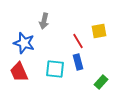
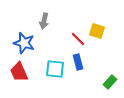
yellow square: moved 2 px left; rotated 28 degrees clockwise
red line: moved 2 px up; rotated 14 degrees counterclockwise
green rectangle: moved 9 px right
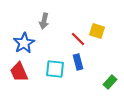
blue star: rotated 25 degrees clockwise
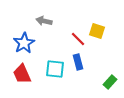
gray arrow: rotated 91 degrees clockwise
red trapezoid: moved 3 px right, 2 px down
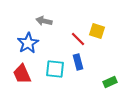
blue star: moved 4 px right
green rectangle: rotated 24 degrees clockwise
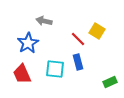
yellow square: rotated 14 degrees clockwise
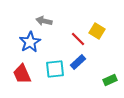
blue star: moved 2 px right, 1 px up
blue rectangle: rotated 63 degrees clockwise
cyan square: rotated 12 degrees counterclockwise
green rectangle: moved 2 px up
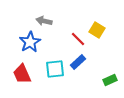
yellow square: moved 1 px up
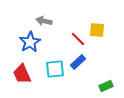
yellow square: rotated 28 degrees counterclockwise
green rectangle: moved 4 px left, 6 px down
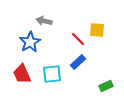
cyan square: moved 3 px left, 5 px down
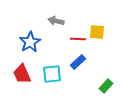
gray arrow: moved 12 px right
yellow square: moved 2 px down
red line: rotated 42 degrees counterclockwise
green rectangle: rotated 24 degrees counterclockwise
